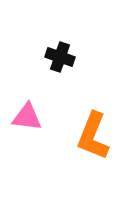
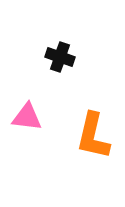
orange L-shape: rotated 9 degrees counterclockwise
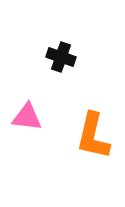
black cross: moved 1 px right
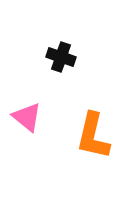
pink triangle: rotated 32 degrees clockwise
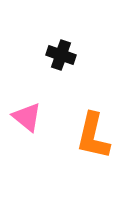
black cross: moved 2 px up
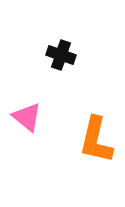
orange L-shape: moved 3 px right, 4 px down
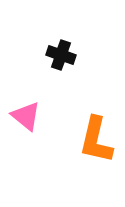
pink triangle: moved 1 px left, 1 px up
